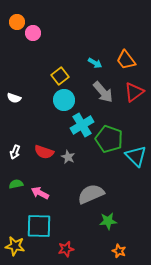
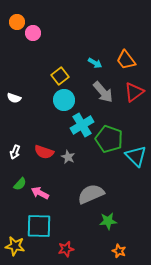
green semicircle: moved 4 px right; rotated 144 degrees clockwise
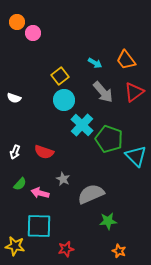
cyan cross: rotated 15 degrees counterclockwise
gray star: moved 5 px left, 22 px down
pink arrow: rotated 12 degrees counterclockwise
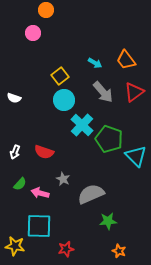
orange circle: moved 29 px right, 12 px up
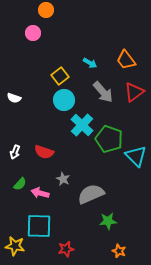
cyan arrow: moved 5 px left
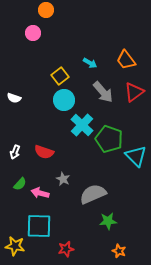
gray semicircle: moved 2 px right
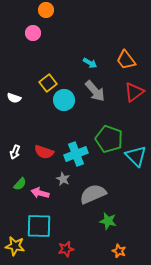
yellow square: moved 12 px left, 7 px down
gray arrow: moved 8 px left, 1 px up
cyan cross: moved 6 px left, 29 px down; rotated 25 degrees clockwise
green star: rotated 18 degrees clockwise
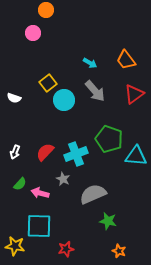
red triangle: moved 2 px down
red semicircle: moved 1 px right; rotated 114 degrees clockwise
cyan triangle: rotated 40 degrees counterclockwise
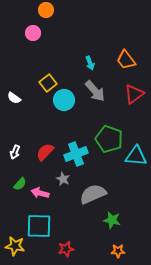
cyan arrow: rotated 40 degrees clockwise
white semicircle: rotated 16 degrees clockwise
green star: moved 4 px right, 1 px up
orange star: moved 1 px left; rotated 24 degrees counterclockwise
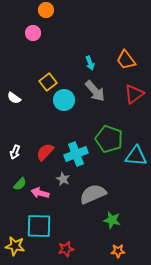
yellow square: moved 1 px up
